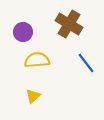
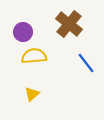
brown cross: rotated 8 degrees clockwise
yellow semicircle: moved 3 px left, 4 px up
yellow triangle: moved 1 px left, 2 px up
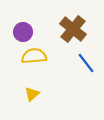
brown cross: moved 4 px right, 5 px down
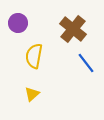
purple circle: moved 5 px left, 9 px up
yellow semicircle: rotated 75 degrees counterclockwise
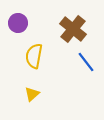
blue line: moved 1 px up
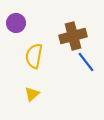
purple circle: moved 2 px left
brown cross: moved 7 px down; rotated 36 degrees clockwise
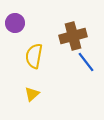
purple circle: moved 1 px left
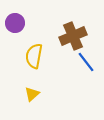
brown cross: rotated 8 degrees counterclockwise
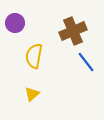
brown cross: moved 5 px up
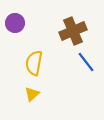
yellow semicircle: moved 7 px down
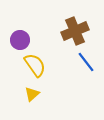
purple circle: moved 5 px right, 17 px down
brown cross: moved 2 px right
yellow semicircle: moved 1 px right, 2 px down; rotated 135 degrees clockwise
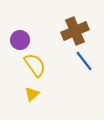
blue line: moved 2 px left, 1 px up
